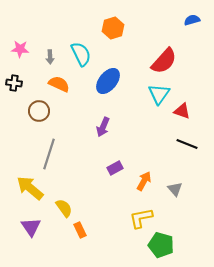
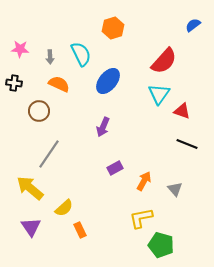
blue semicircle: moved 1 px right, 5 px down; rotated 21 degrees counterclockwise
gray line: rotated 16 degrees clockwise
yellow semicircle: rotated 84 degrees clockwise
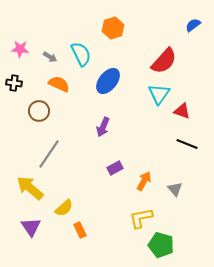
gray arrow: rotated 56 degrees counterclockwise
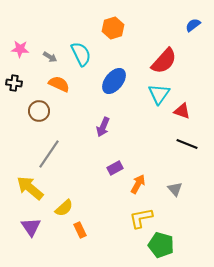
blue ellipse: moved 6 px right
orange arrow: moved 6 px left, 3 px down
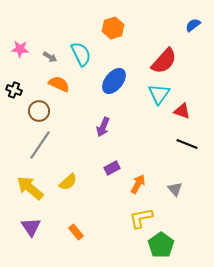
black cross: moved 7 px down; rotated 14 degrees clockwise
gray line: moved 9 px left, 9 px up
purple rectangle: moved 3 px left
yellow semicircle: moved 4 px right, 26 px up
orange rectangle: moved 4 px left, 2 px down; rotated 14 degrees counterclockwise
green pentagon: rotated 20 degrees clockwise
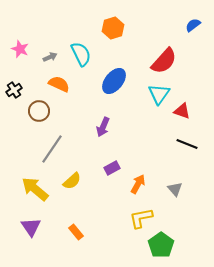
pink star: rotated 18 degrees clockwise
gray arrow: rotated 56 degrees counterclockwise
black cross: rotated 35 degrees clockwise
gray line: moved 12 px right, 4 px down
yellow semicircle: moved 4 px right, 1 px up
yellow arrow: moved 5 px right, 1 px down
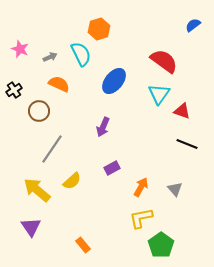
orange hexagon: moved 14 px left, 1 px down
red semicircle: rotated 96 degrees counterclockwise
orange arrow: moved 3 px right, 3 px down
yellow arrow: moved 2 px right, 1 px down
orange rectangle: moved 7 px right, 13 px down
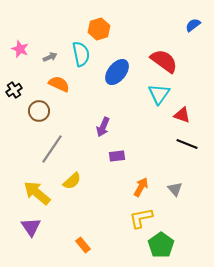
cyan semicircle: rotated 15 degrees clockwise
blue ellipse: moved 3 px right, 9 px up
red triangle: moved 4 px down
purple rectangle: moved 5 px right, 12 px up; rotated 21 degrees clockwise
yellow arrow: moved 3 px down
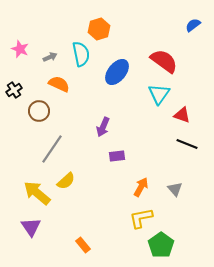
yellow semicircle: moved 6 px left
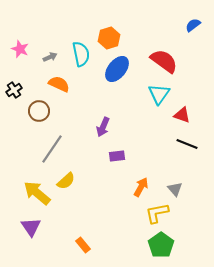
orange hexagon: moved 10 px right, 9 px down
blue ellipse: moved 3 px up
yellow L-shape: moved 16 px right, 5 px up
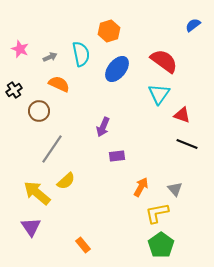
orange hexagon: moved 7 px up
